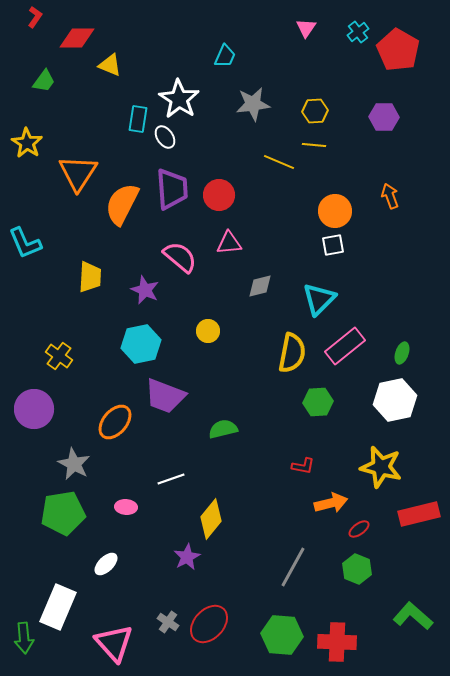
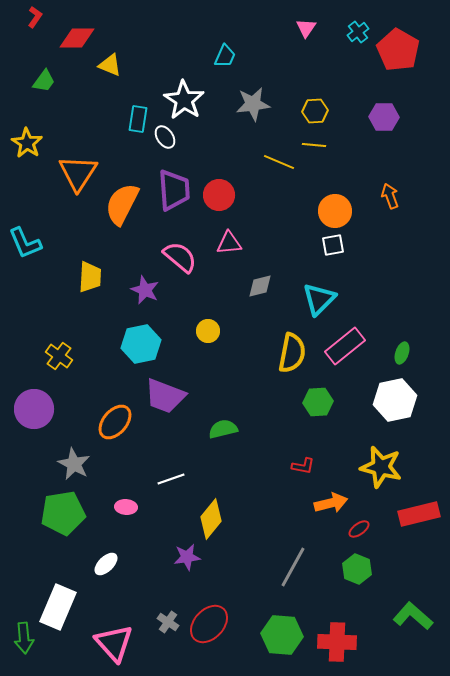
white star at (179, 99): moved 5 px right, 1 px down
purple trapezoid at (172, 189): moved 2 px right, 1 px down
purple star at (187, 557): rotated 20 degrees clockwise
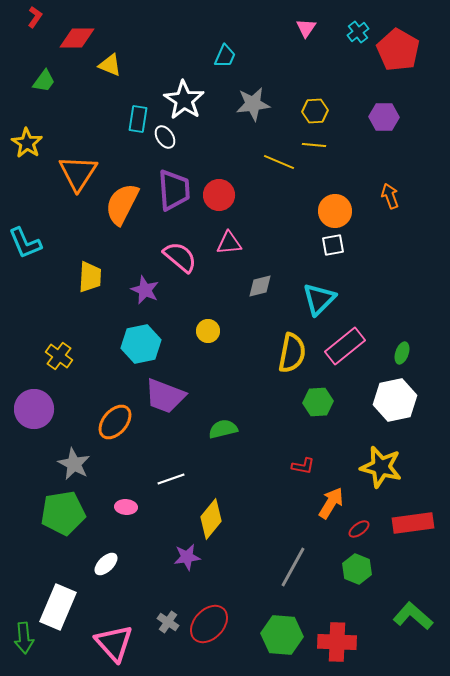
orange arrow at (331, 503): rotated 44 degrees counterclockwise
red rectangle at (419, 514): moved 6 px left, 9 px down; rotated 6 degrees clockwise
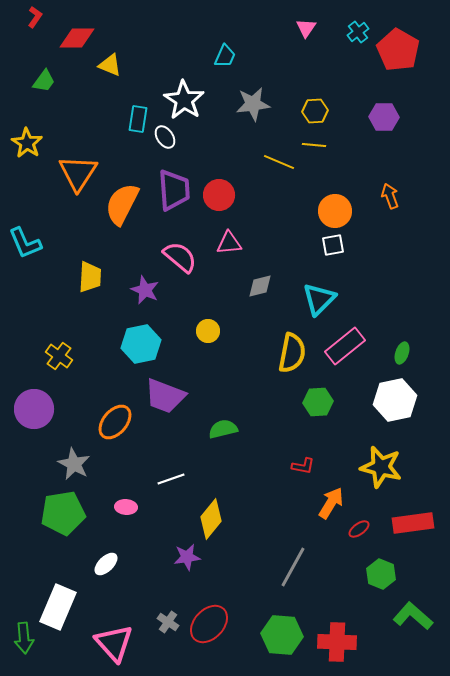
green hexagon at (357, 569): moved 24 px right, 5 px down
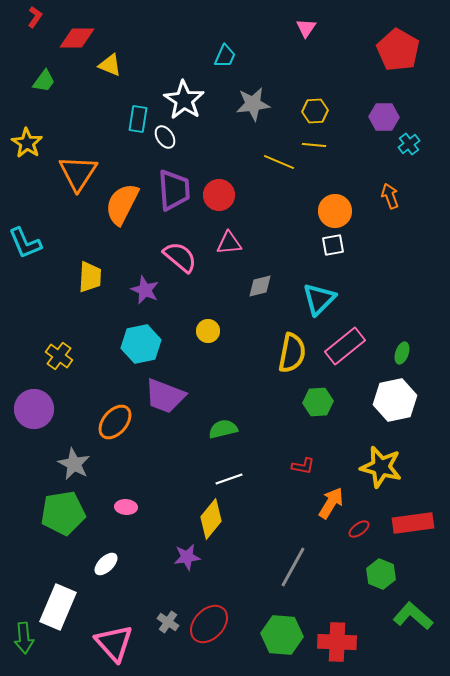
cyan cross at (358, 32): moved 51 px right, 112 px down
white line at (171, 479): moved 58 px right
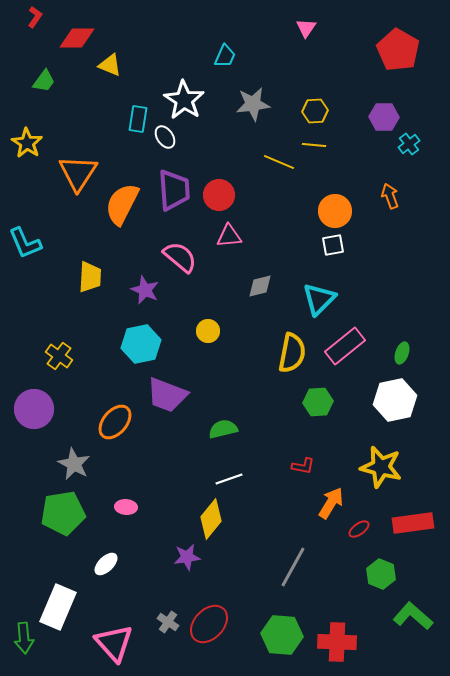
pink triangle at (229, 243): moved 7 px up
purple trapezoid at (165, 396): moved 2 px right, 1 px up
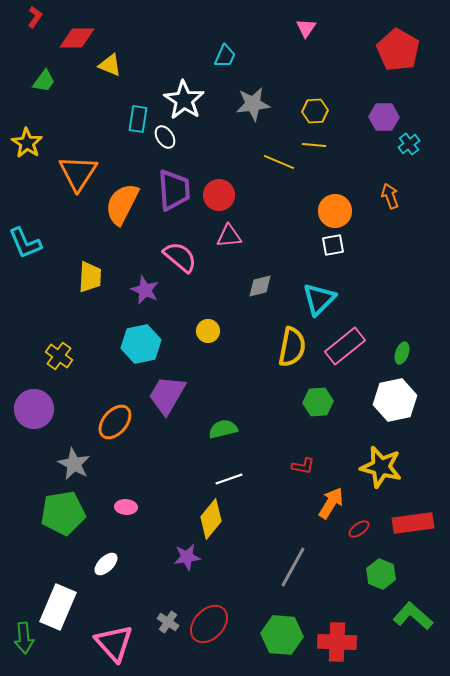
yellow semicircle at (292, 353): moved 6 px up
purple trapezoid at (167, 395): rotated 99 degrees clockwise
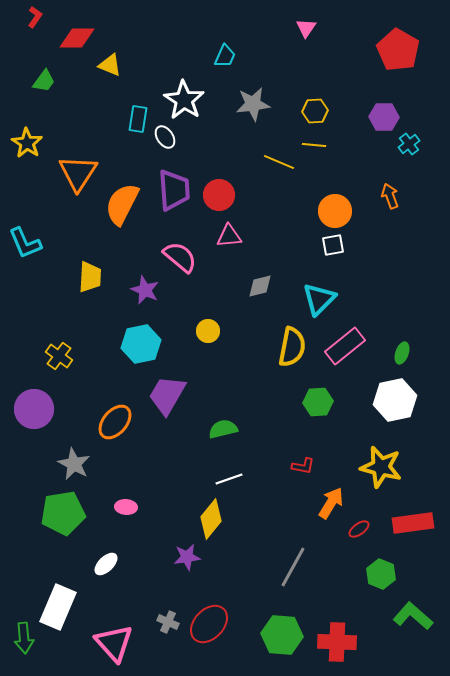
gray cross at (168, 622): rotated 10 degrees counterclockwise
